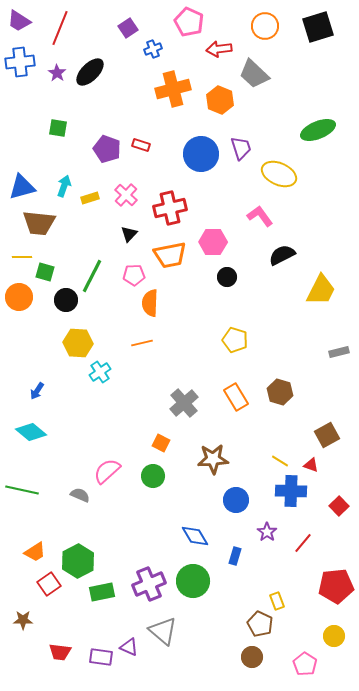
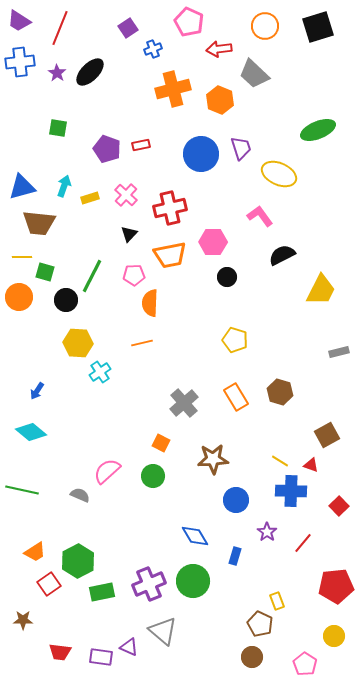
red rectangle at (141, 145): rotated 30 degrees counterclockwise
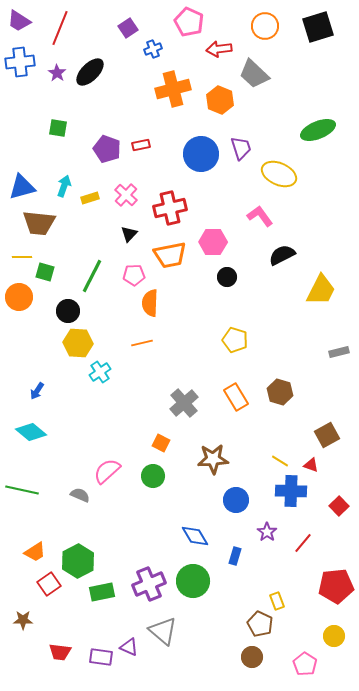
black circle at (66, 300): moved 2 px right, 11 px down
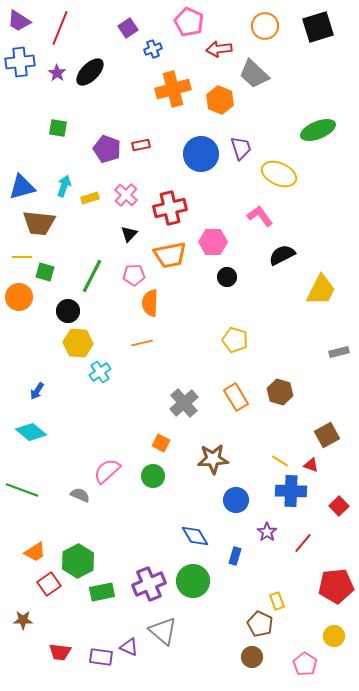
green line at (22, 490): rotated 8 degrees clockwise
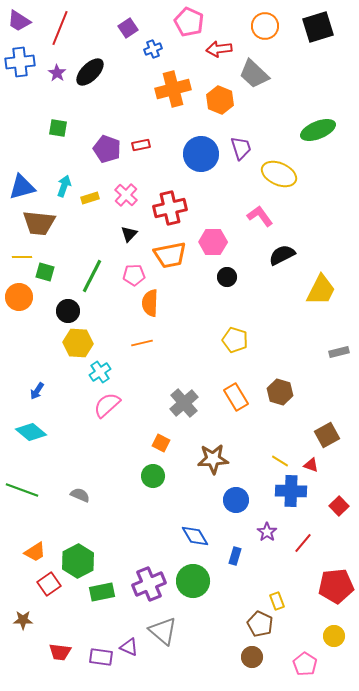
pink semicircle at (107, 471): moved 66 px up
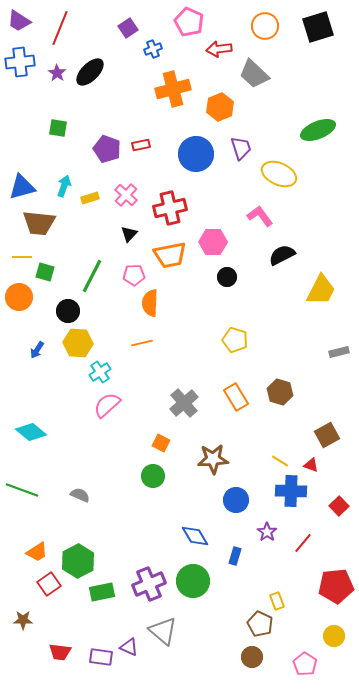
orange hexagon at (220, 100): moved 7 px down; rotated 16 degrees clockwise
blue circle at (201, 154): moved 5 px left
blue arrow at (37, 391): moved 41 px up
orange trapezoid at (35, 552): moved 2 px right
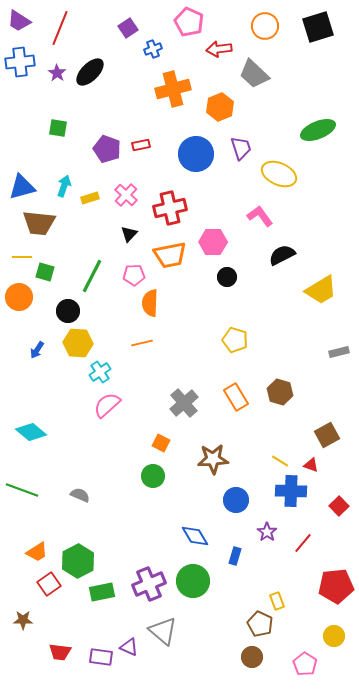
yellow trapezoid at (321, 290): rotated 32 degrees clockwise
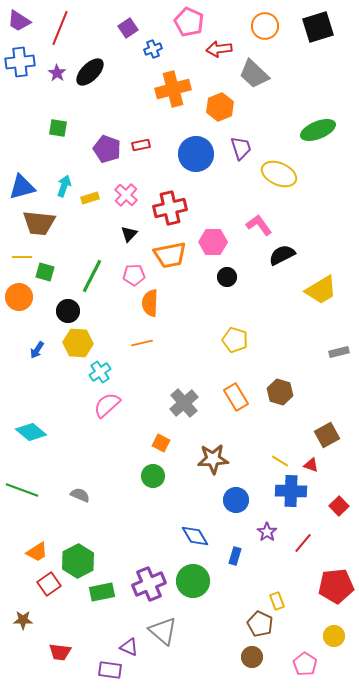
pink L-shape at (260, 216): moved 1 px left, 9 px down
purple rectangle at (101, 657): moved 9 px right, 13 px down
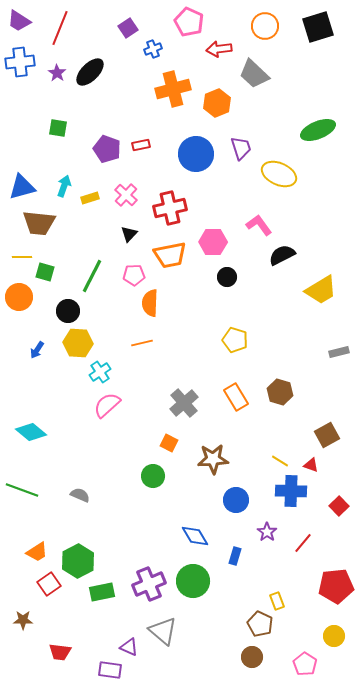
orange hexagon at (220, 107): moved 3 px left, 4 px up
orange square at (161, 443): moved 8 px right
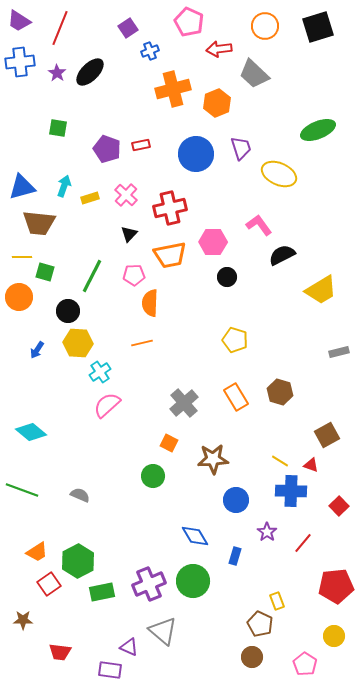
blue cross at (153, 49): moved 3 px left, 2 px down
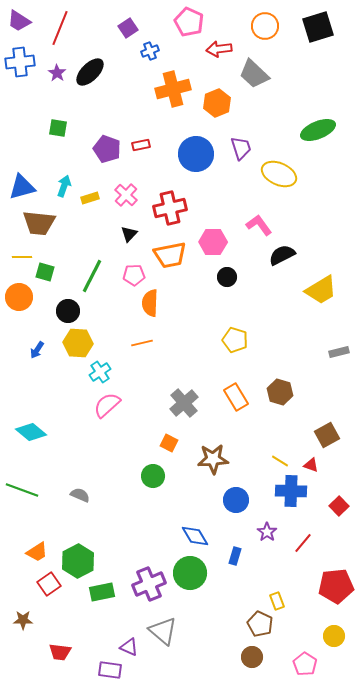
green circle at (193, 581): moved 3 px left, 8 px up
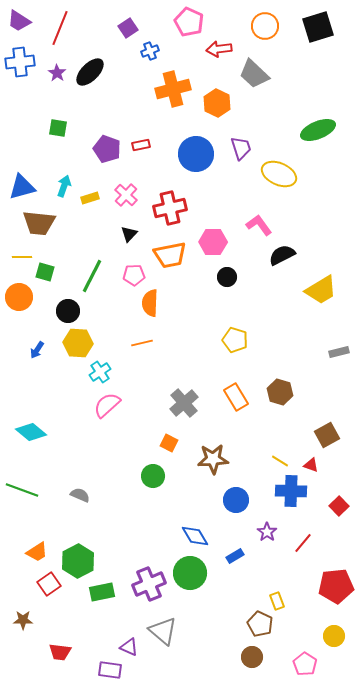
orange hexagon at (217, 103): rotated 12 degrees counterclockwise
blue rectangle at (235, 556): rotated 42 degrees clockwise
